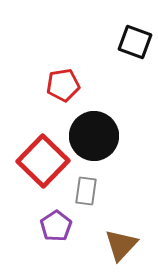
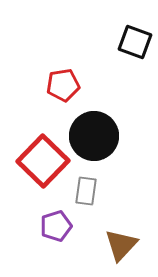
purple pentagon: rotated 16 degrees clockwise
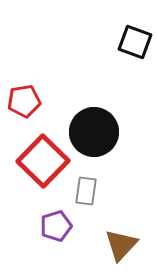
red pentagon: moved 39 px left, 16 px down
black circle: moved 4 px up
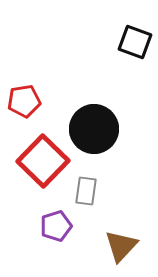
black circle: moved 3 px up
brown triangle: moved 1 px down
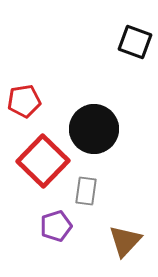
brown triangle: moved 4 px right, 5 px up
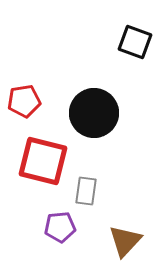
black circle: moved 16 px up
red square: rotated 30 degrees counterclockwise
purple pentagon: moved 4 px right, 1 px down; rotated 12 degrees clockwise
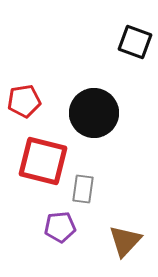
gray rectangle: moved 3 px left, 2 px up
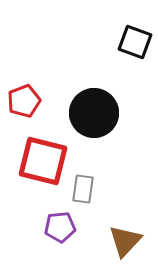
red pentagon: rotated 12 degrees counterclockwise
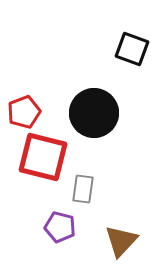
black square: moved 3 px left, 7 px down
red pentagon: moved 11 px down
red square: moved 4 px up
purple pentagon: rotated 20 degrees clockwise
brown triangle: moved 4 px left
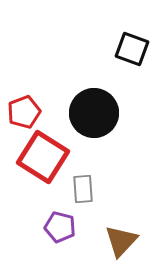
red square: rotated 18 degrees clockwise
gray rectangle: rotated 12 degrees counterclockwise
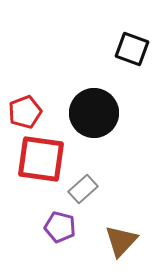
red pentagon: moved 1 px right
red square: moved 2 px left, 2 px down; rotated 24 degrees counterclockwise
gray rectangle: rotated 52 degrees clockwise
